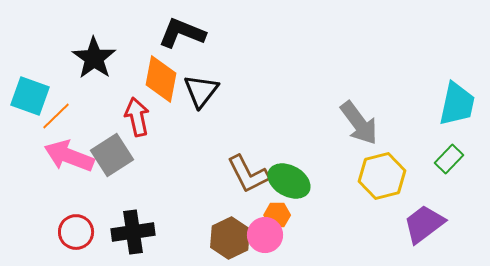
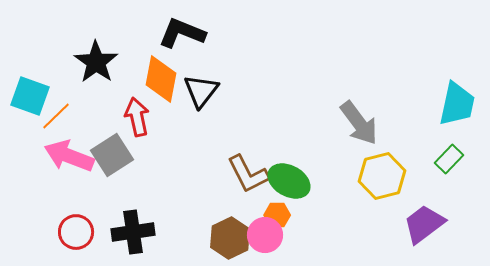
black star: moved 2 px right, 4 px down
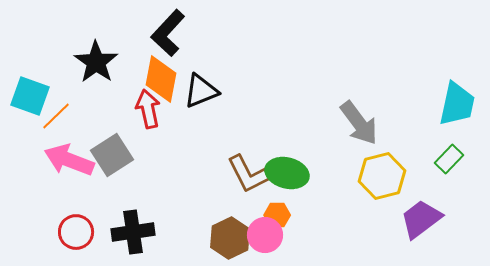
black L-shape: moved 14 px left; rotated 69 degrees counterclockwise
black triangle: rotated 30 degrees clockwise
red arrow: moved 11 px right, 8 px up
pink arrow: moved 4 px down
green ellipse: moved 2 px left, 8 px up; rotated 15 degrees counterclockwise
purple trapezoid: moved 3 px left, 5 px up
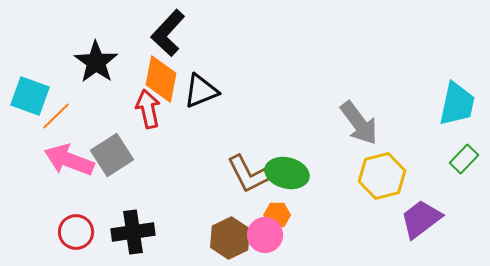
green rectangle: moved 15 px right
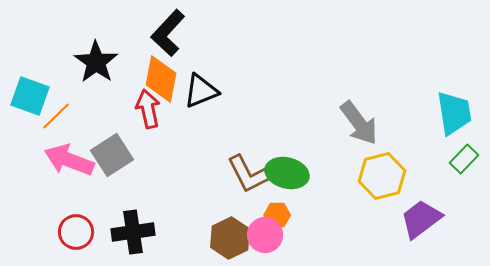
cyan trapezoid: moved 3 px left, 9 px down; rotated 21 degrees counterclockwise
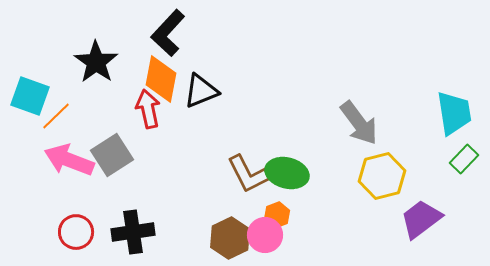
orange hexagon: rotated 20 degrees counterclockwise
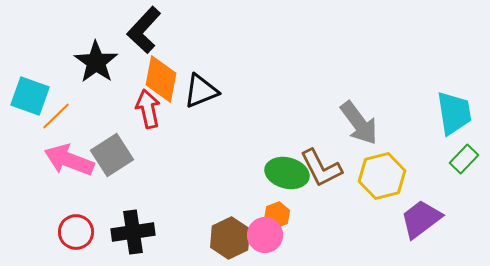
black L-shape: moved 24 px left, 3 px up
brown L-shape: moved 73 px right, 6 px up
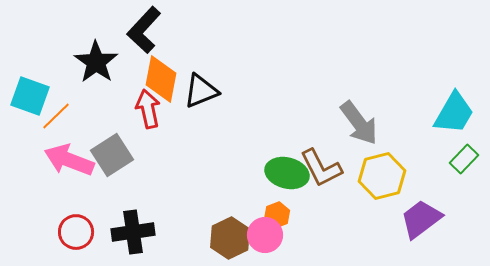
cyan trapezoid: rotated 39 degrees clockwise
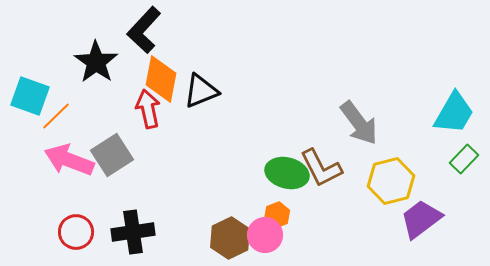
yellow hexagon: moved 9 px right, 5 px down
